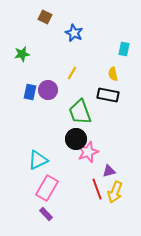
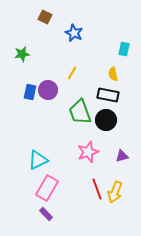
black circle: moved 30 px right, 19 px up
purple triangle: moved 13 px right, 15 px up
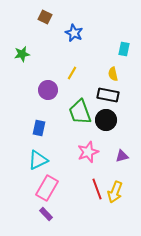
blue rectangle: moved 9 px right, 36 px down
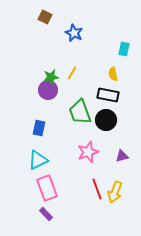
green star: moved 29 px right, 23 px down
pink rectangle: rotated 50 degrees counterclockwise
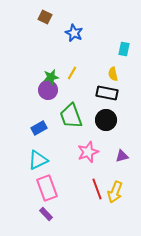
black rectangle: moved 1 px left, 2 px up
green trapezoid: moved 9 px left, 4 px down
blue rectangle: rotated 49 degrees clockwise
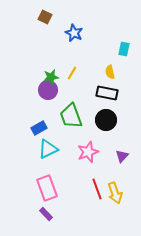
yellow semicircle: moved 3 px left, 2 px up
purple triangle: rotated 32 degrees counterclockwise
cyan triangle: moved 10 px right, 11 px up
yellow arrow: moved 1 px down; rotated 40 degrees counterclockwise
